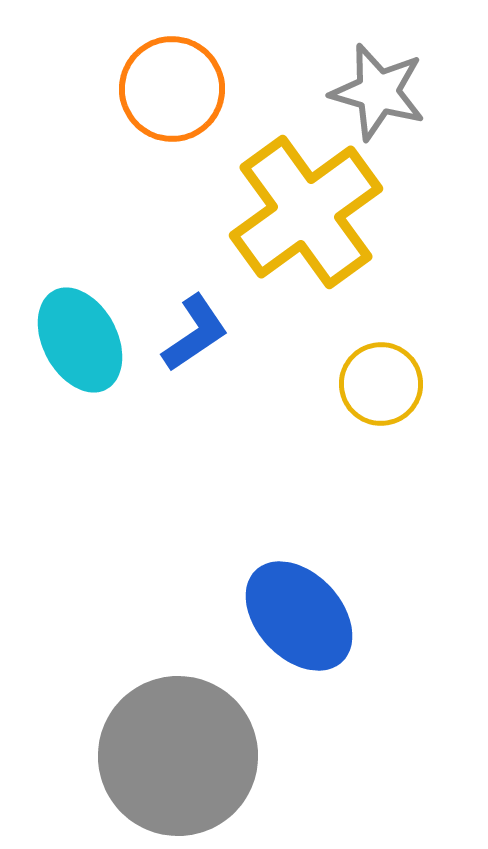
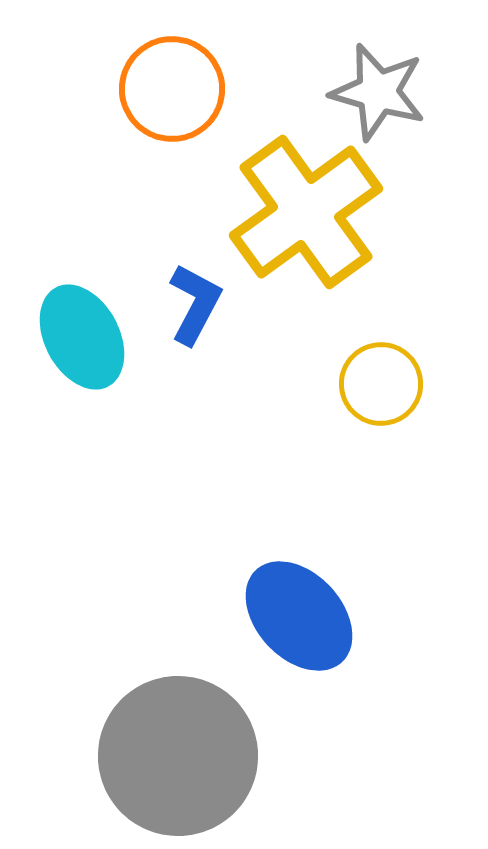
blue L-shape: moved 29 px up; rotated 28 degrees counterclockwise
cyan ellipse: moved 2 px right, 3 px up
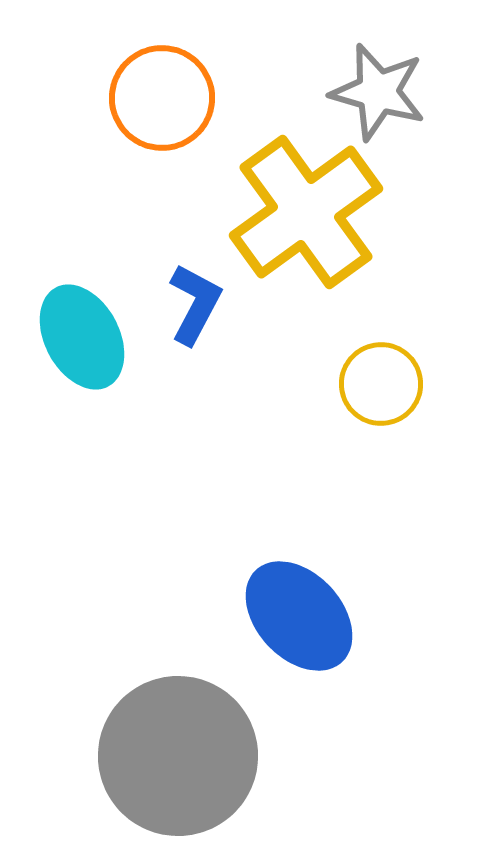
orange circle: moved 10 px left, 9 px down
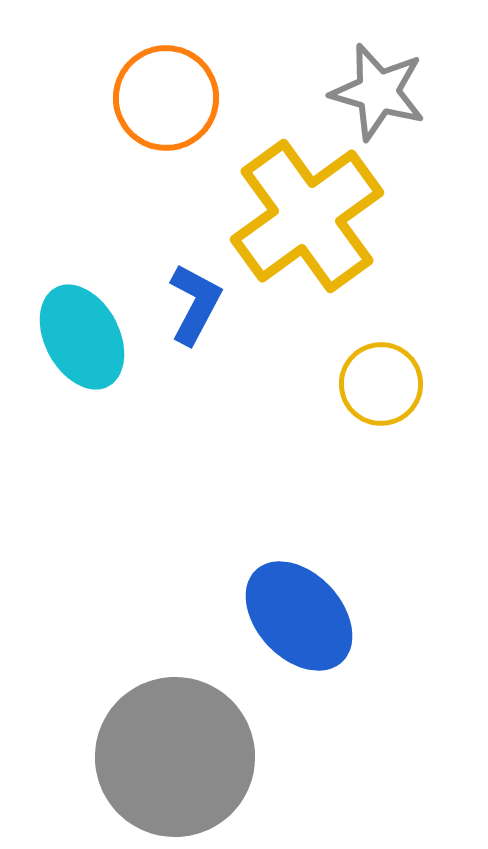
orange circle: moved 4 px right
yellow cross: moved 1 px right, 4 px down
gray circle: moved 3 px left, 1 px down
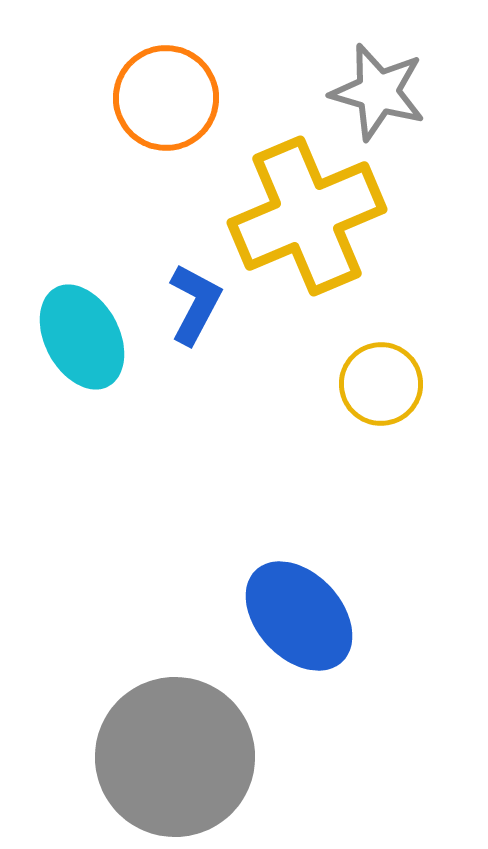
yellow cross: rotated 13 degrees clockwise
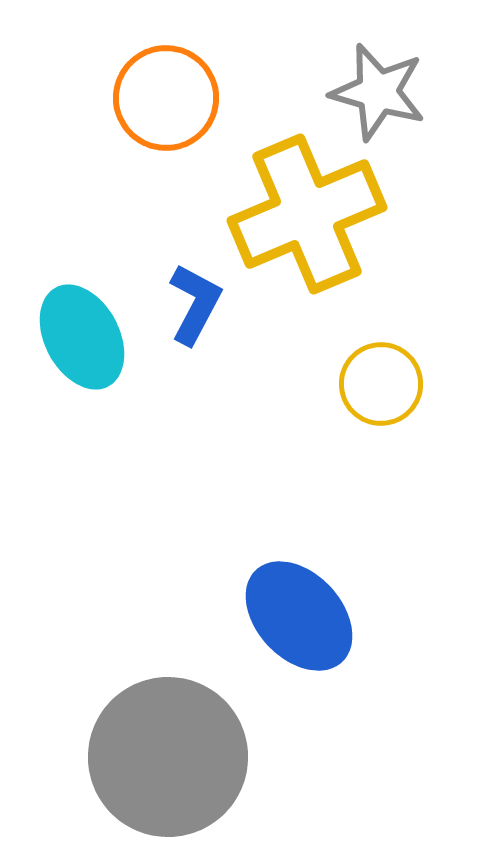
yellow cross: moved 2 px up
gray circle: moved 7 px left
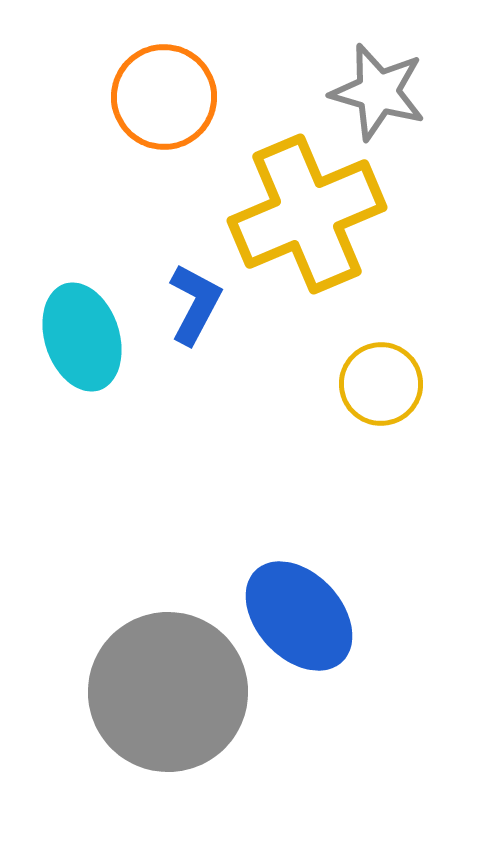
orange circle: moved 2 px left, 1 px up
cyan ellipse: rotated 10 degrees clockwise
gray circle: moved 65 px up
